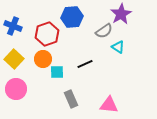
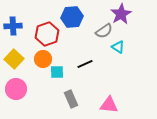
blue cross: rotated 24 degrees counterclockwise
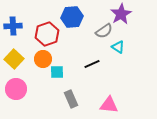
black line: moved 7 px right
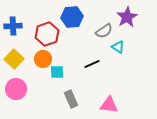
purple star: moved 6 px right, 3 px down
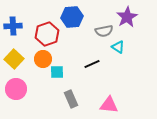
gray semicircle: rotated 24 degrees clockwise
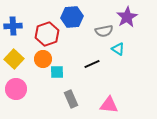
cyan triangle: moved 2 px down
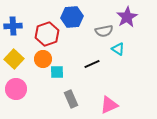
pink triangle: rotated 30 degrees counterclockwise
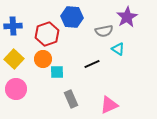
blue hexagon: rotated 10 degrees clockwise
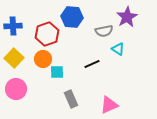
yellow square: moved 1 px up
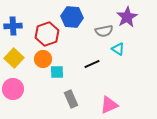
pink circle: moved 3 px left
